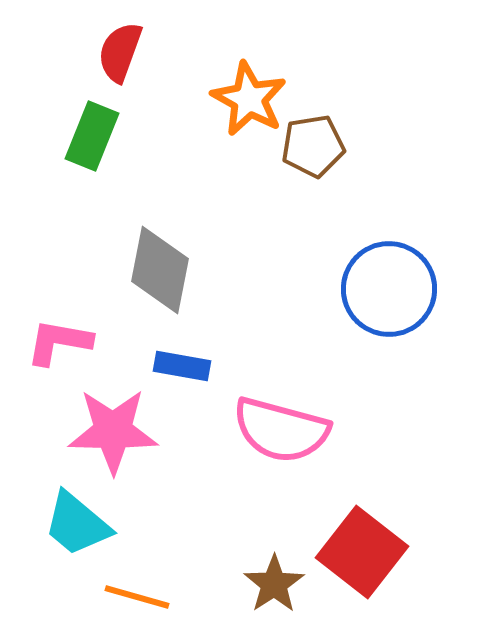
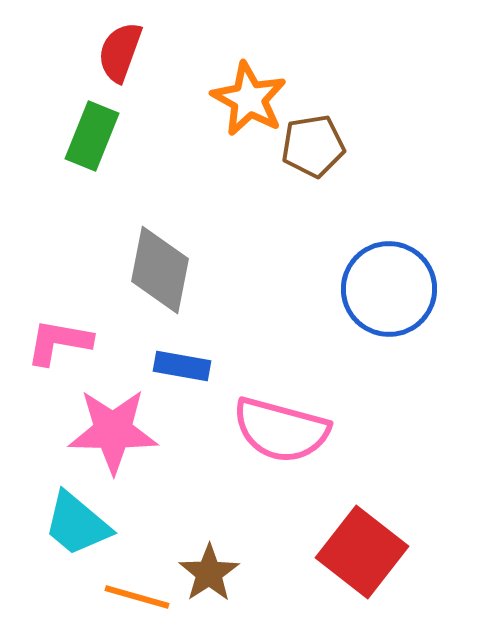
brown star: moved 65 px left, 11 px up
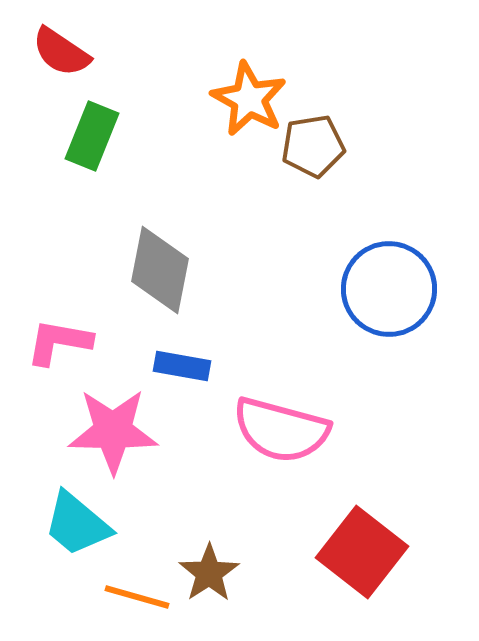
red semicircle: moved 59 px left; rotated 76 degrees counterclockwise
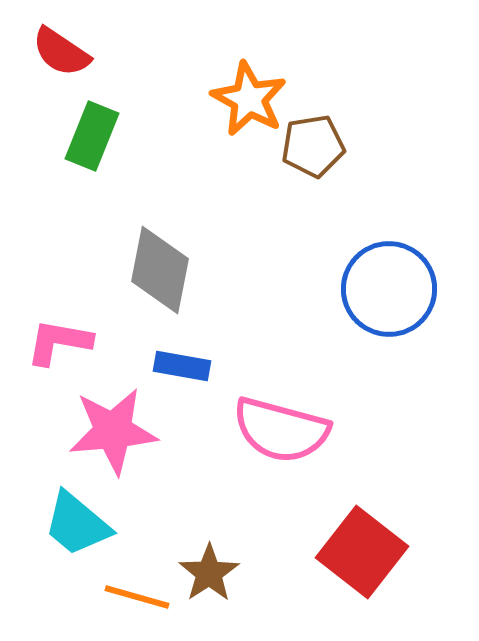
pink star: rotated 6 degrees counterclockwise
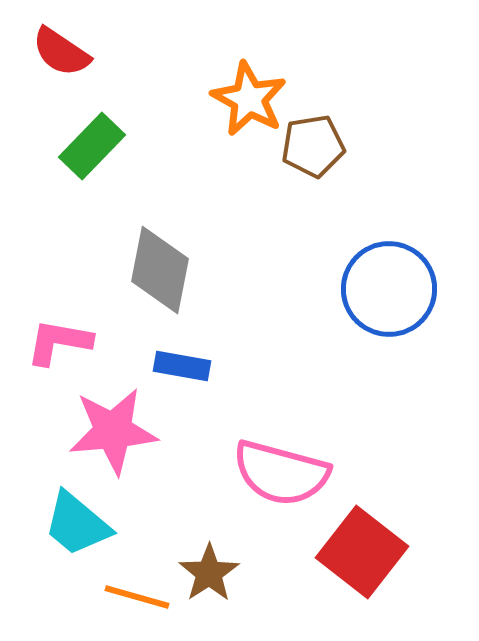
green rectangle: moved 10 px down; rotated 22 degrees clockwise
pink semicircle: moved 43 px down
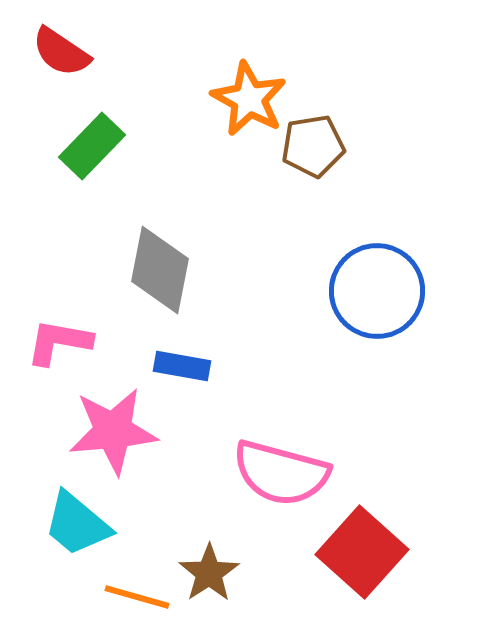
blue circle: moved 12 px left, 2 px down
red square: rotated 4 degrees clockwise
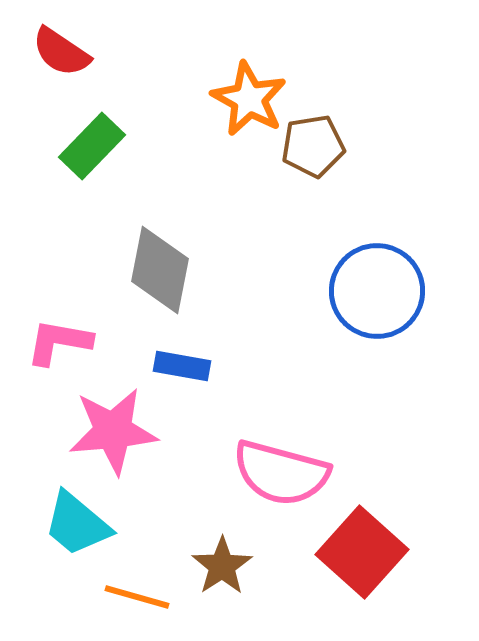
brown star: moved 13 px right, 7 px up
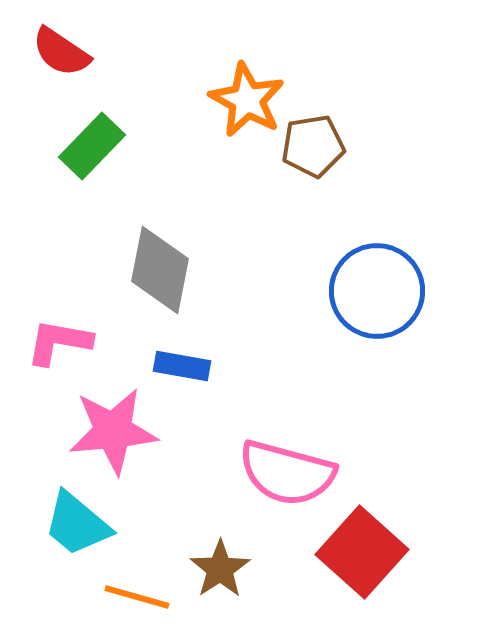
orange star: moved 2 px left, 1 px down
pink semicircle: moved 6 px right
brown star: moved 2 px left, 3 px down
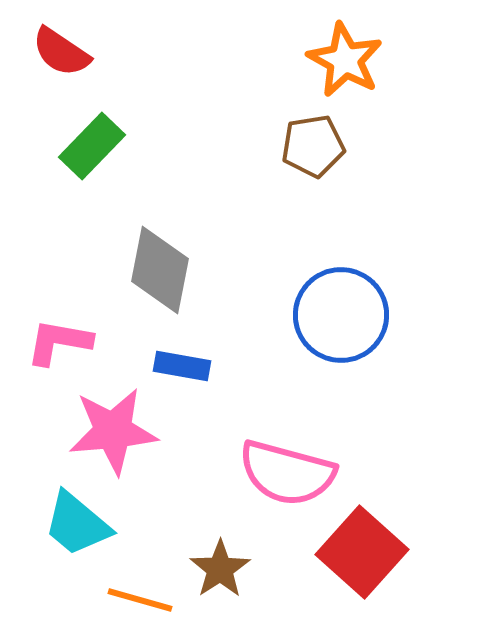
orange star: moved 98 px right, 40 px up
blue circle: moved 36 px left, 24 px down
orange line: moved 3 px right, 3 px down
